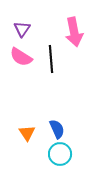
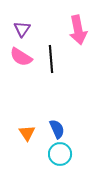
pink arrow: moved 4 px right, 2 px up
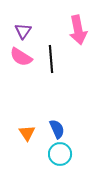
purple triangle: moved 1 px right, 2 px down
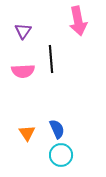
pink arrow: moved 9 px up
pink semicircle: moved 2 px right, 14 px down; rotated 35 degrees counterclockwise
cyan circle: moved 1 px right, 1 px down
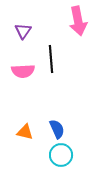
orange triangle: moved 2 px left, 1 px up; rotated 42 degrees counterclockwise
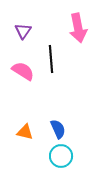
pink arrow: moved 7 px down
pink semicircle: rotated 145 degrees counterclockwise
blue semicircle: moved 1 px right
cyan circle: moved 1 px down
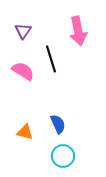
pink arrow: moved 3 px down
black line: rotated 12 degrees counterclockwise
blue semicircle: moved 5 px up
cyan circle: moved 2 px right
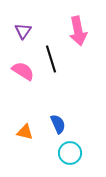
cyan circle: moved 7 px right, 3 px up
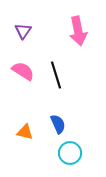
black line: moved 5 px right, 16 px down
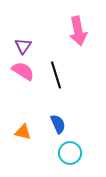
purple triangle: moved 15 px down
orange triangle: moved 2 px left
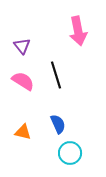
purple triangle: moved 1 px left; rotated 12 degrees counterclockwise
pink semicircle: moved 10 px down
